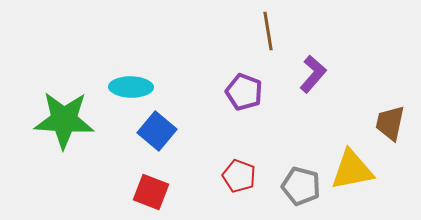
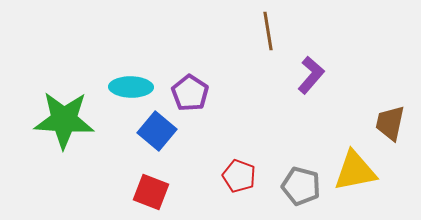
purple L-shape: moved 2 px left, 1 px down
purple pentagon: moved 54 px left, 1 px down; rotated 12 degrees clockwise
yellow triangle: moved 3 px right, 1 px down
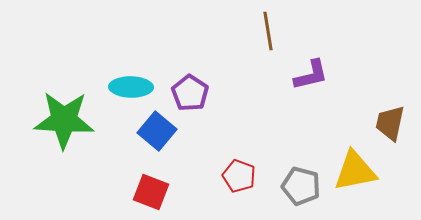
purple L-shape: rotated 36 degrees clockwise
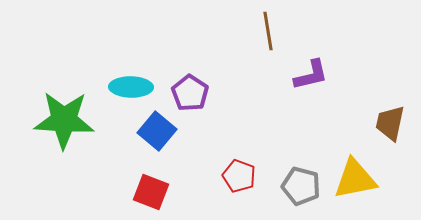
yellow triangle: moved 8 px down
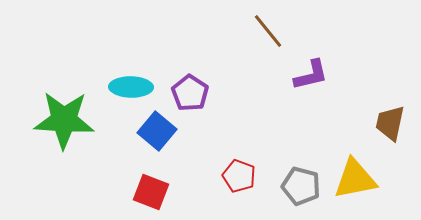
brown line: rotated 30 degrees counterclockwise
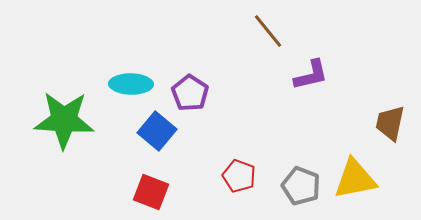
cyan ellipse: moved 3 px up
gray pentagon: rotated 6 degrees clockwise
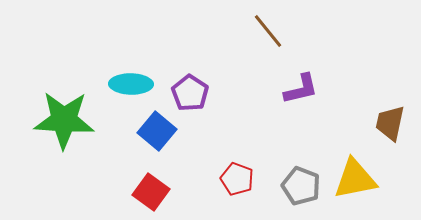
purple L-shape: moved 10 px left, 14 px down
red pentagon: moved 2 px left, 3 px down
red square: rotated 15 degrees clockwise
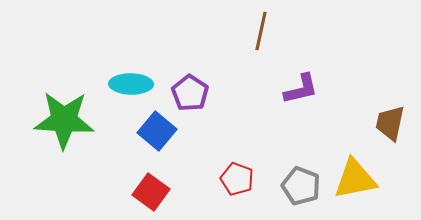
brown line: moved 7 px left; rotated 51 degrees clockwise
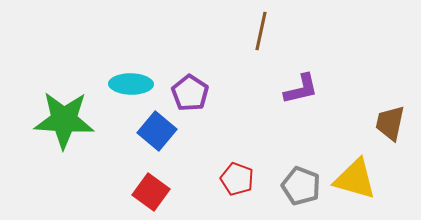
yellow triangle: rotated 27 degrees clockwise
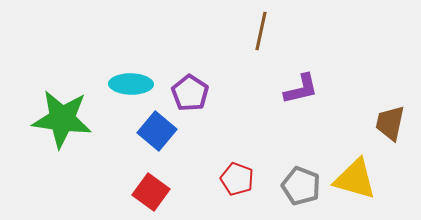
green star: moved 2 px left, 1 px up; rotated 4 degrees clockwise
